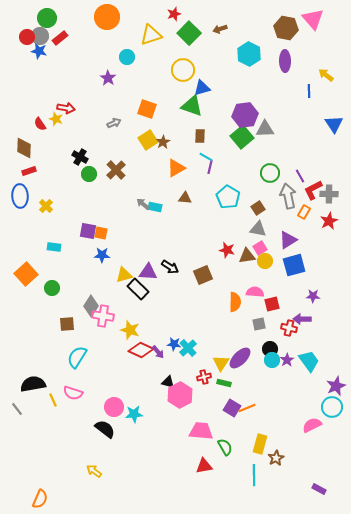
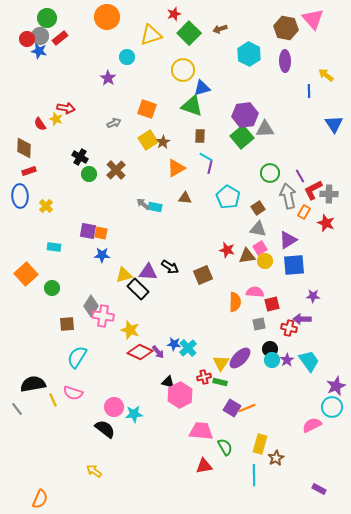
red circle at (27, 37): moved 2 px down
red star at (329, 221): moved 3 px left, 2 px down; rotated 24 degrees counterclockwise
blue square at (294, 265): rotated 10 degrees clockwise
red diamond at (141, 350): moved 1 px left, 2 px down
green rectangle at (224, 383): moved 4 px left, 1 px up
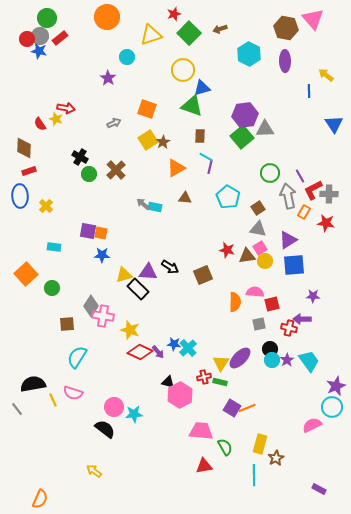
red star at (326, 223): rotated 12 degrees counterclockwise
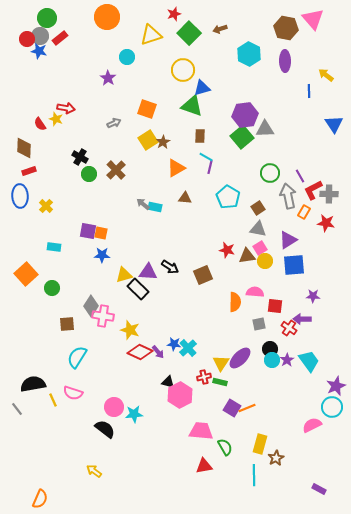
red square at (272, 304): moved 3 px right, 2 px down; rotated 21 degrees clockwise
red cross at (289, 328): rotated 21 degrees clockwise
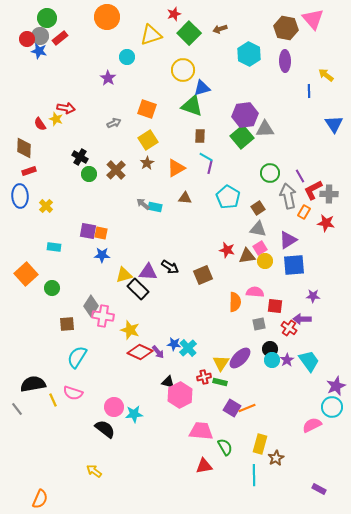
brown star at (163, 142): moved 16 px left, 21 px down
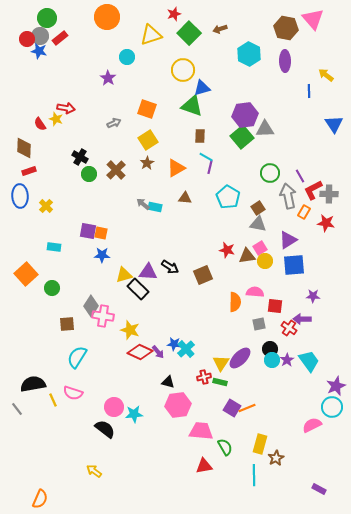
gray triangle at (258, 229): moved 5 px up
cyan cross at (188, 348): moved 2 px left, 1 px down
pink hexagon at (180, 395): moved 2 px left, 10 px down; rotated 20 degrees clockwise
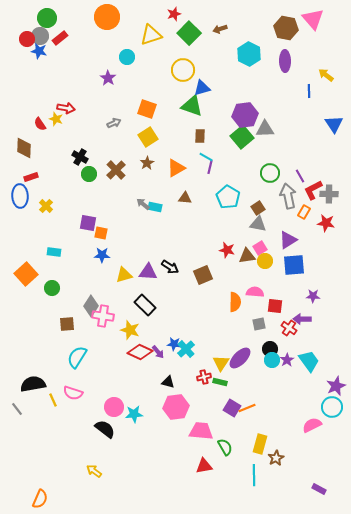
yellow square at (148, 140): moved 3 px up
red rectangle at (29, 171): moved 2 px right, 6 px down
purple square at (88, 231): moved 8 px up
cyan rectangle at (54, 247): moved 5 px down
black rectangle at (138, 289): moved 7 px right, 16 px down
pink hexagon at (178, 405): moved 2 px left, 2 px down
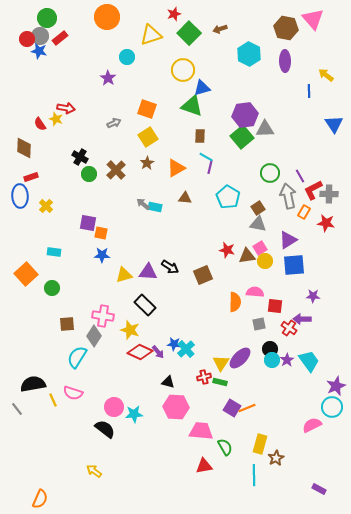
gray diamond at (91, 306): moved 3 px right, 30 px down
pink hexagon at (176, 407): rotated 10 degrees clockwise
